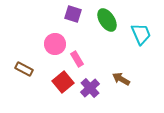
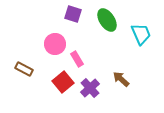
brown arrow: rotated 12 degrees clockwise
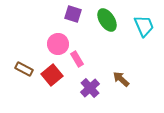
cyan trapezoid: moved 3 px right, 8 px up
pink circle: moved 3 px right
red square: moved 11 px left, 7 px up
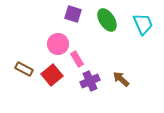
cyan trapezoid: moved 1 px left, 2 px up
purple cross: moved 7 px up; rotated 18 degrees clockwise
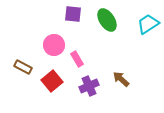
purple square: rotated 12 degrees counterclockwise
cyan trapezoid: moved 5 px right; rotated 100 degrees counterclockwise
pink circle: moved 4 px left, 1 px down
brown rectangle: moved 1 px left, 2 px up
red square: moved 6 px down
purple cross: moved 1 px left, 5 px down
